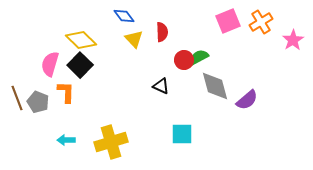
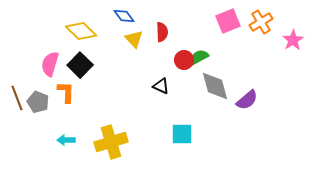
yellow diamond: moved 9 px up
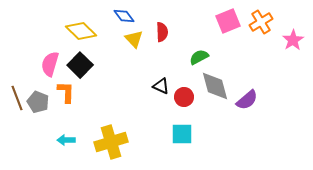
red circle: moved 37 px down
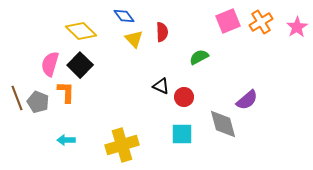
pink star: moved 4 px right, 13 px up
gray diamond: moved 8 px right, 38 px down
yellow cross: moved 11 px right, 3 px down
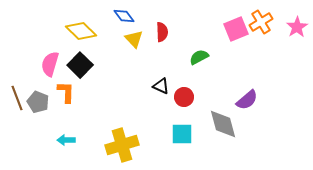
pink square: moved 8 px right, 8 px down
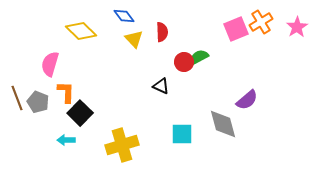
black square: moved 48 px down
red circle: moved 35 px up
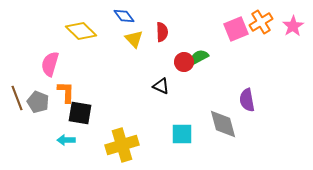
pink star: moved 4 px left, 1 px up
purple semicircle: rotated 120 degrees clockwise
black square: rotated 35 degrees counterclockwise
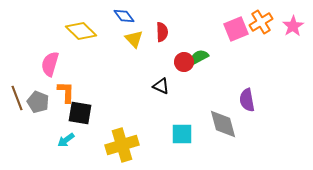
cyan arrow: rotated 36 degrees counterclockwise
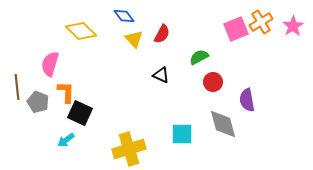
red semicircle: moved 2 px down; rotated 30 degrees clockwise
red circle: moved 29 px right, 20 px down
black triangle: moved 11 px up
brown line: moved 11 px up; rotated 15 degrees clockwise
black square: rotated 15 degrees clockwise
yellow cross: moved 7 px right, 4 px down
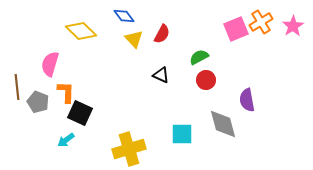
red circle: moved 7 px left, 2 px up
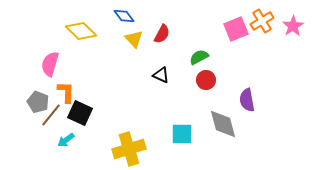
orange cross: moved 1 px right, 1 px up
brown line: moved 34 px right, 28 px down; rotated 45 degrees clockwise
